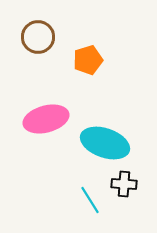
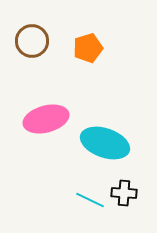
brown circle: moved 6 px left, 4 px down
orange pentagon: moved 12 px up
black cross: moved 9 px down
cyan line: rotated 32 degrees counterclockwise
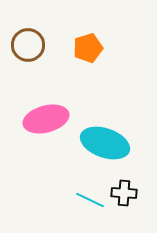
brown circle: moved 4 px left, 4 px down
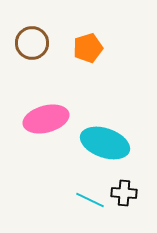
brown circle: moved 4 px right, 2 px up
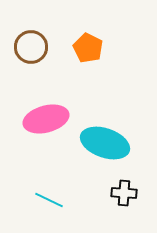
brown circle: moved 1 px left, 4 px down
orange pentagon: rotated 28 degrees counterclockwise
cyan line: moved 41 px left
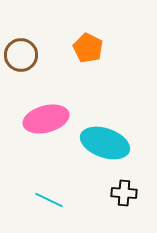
brown circle: moved 10 px left, 8 px down
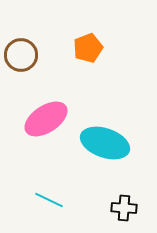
orange pentagon: rotated 24 degrees clockwise
pink ellipse: rotated 18 degrees counterclockwise
black cross: moved 15 px down
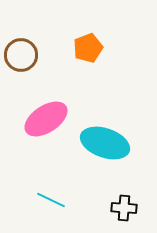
cyan line: moved 2 px right
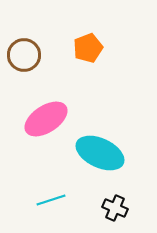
brown circle: moved 3 px right
cyan ellipse: moved 5 px left, 10 px down; rotated 6 degrees clockwise
cyan line: rotated 44 degrees counterclockwise
black cross: moved 9 px left; rotated 20 degrees clockwise
